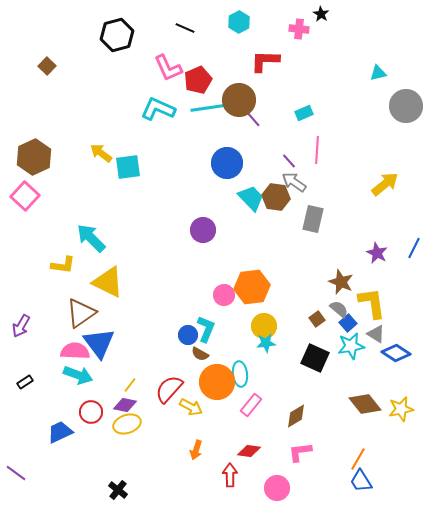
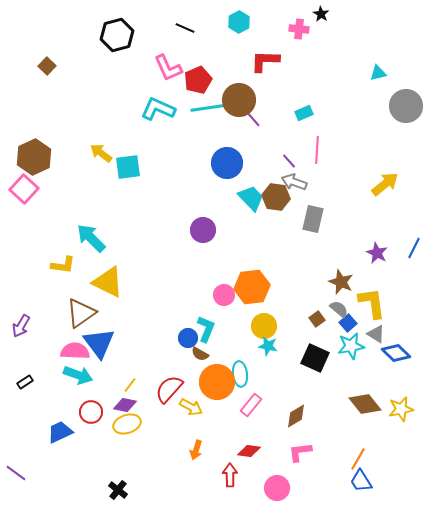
gray arrow at (294, 182): rotated 15 degrees counterclockwise
pink square at (25, 196): moved 1 px left, 7 px up
blue circle at (188, 335): moved 3 px down
cyan star at (266, 343): moved 2 px right, 3 px down; rotated 18 degrees clockwise
blue diamond at (396, 353): rotated 12 degrees clockwise
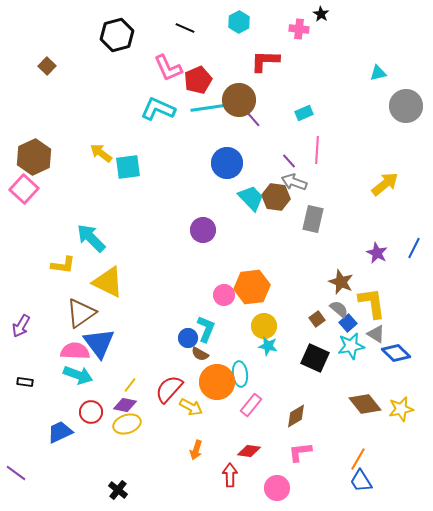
black rectangle at (25, 382): rotated 42 degrees clockwise
